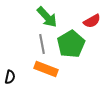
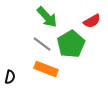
gray line: rotated 42 degrees counterclockwise
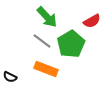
gray line: moved 3 px up
black semicircle: rotated 104 degrees clockwise
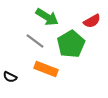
green arrow: rotated 15 degrees counterclockwise
gray line: moved 7 px left
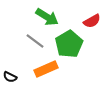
green pentagon: moved 2 px left
orange rectangle: rotated 45 degrees counterclockwise
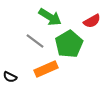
green arrow: moved 3 px right
